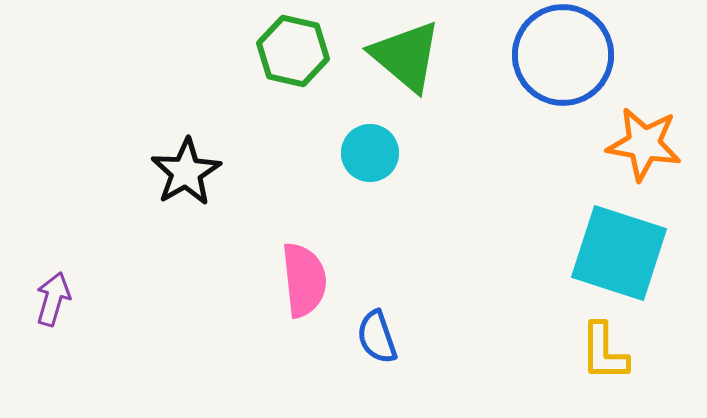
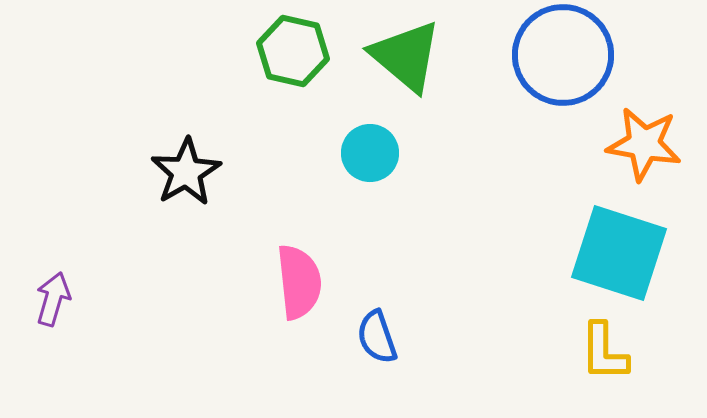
pink semicircle: moved 5 px left, 2 px down
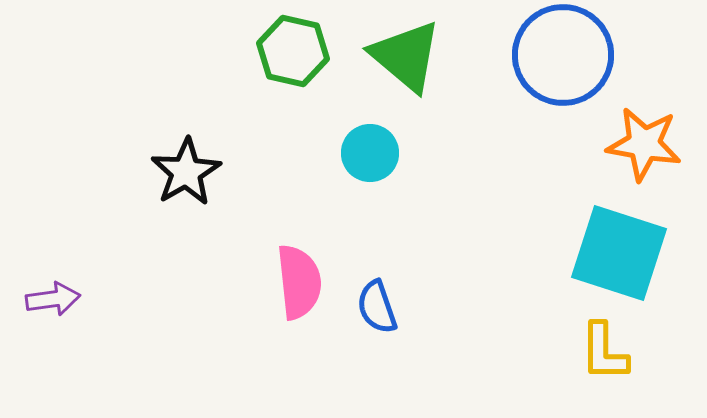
purple arrow: rotated 66 degrees clockwise
blue semicircle: moved 30 px up
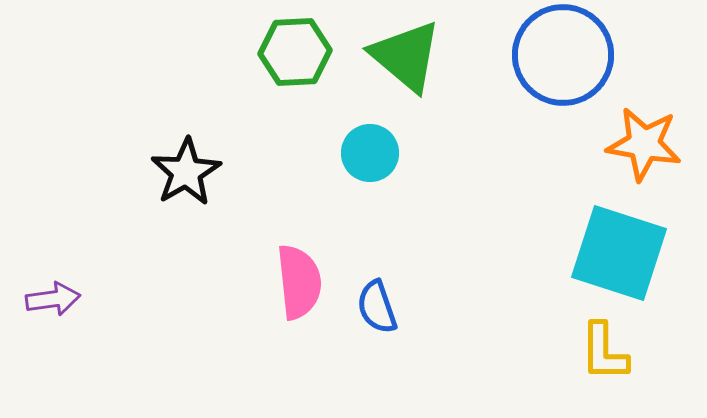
green hexagon: moved 2 px right, 1 px down; rotated 16 degrees counterclockwise
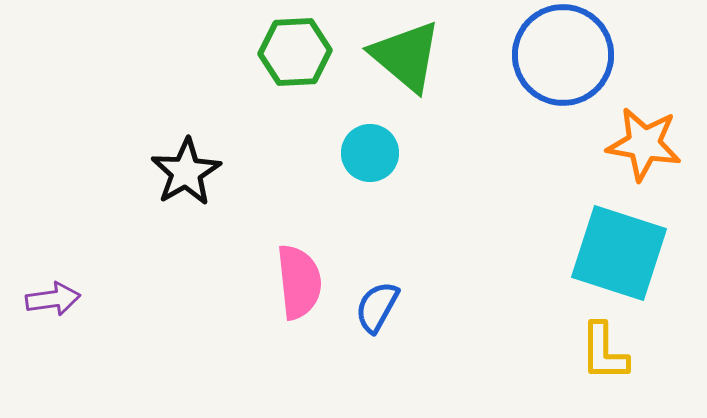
blue semicircle: rotated 48 degrees clockwise
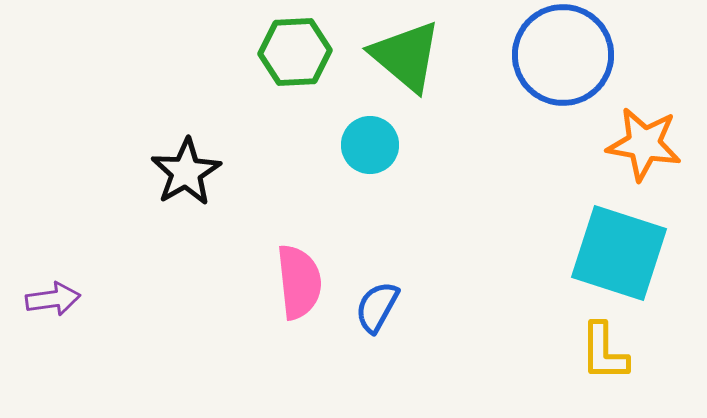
cyan circle: moved 8 px up
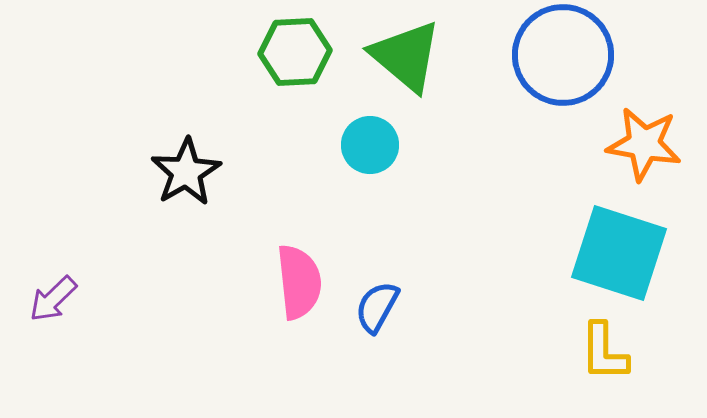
purple arrow: rotated 144 degrees clockwise
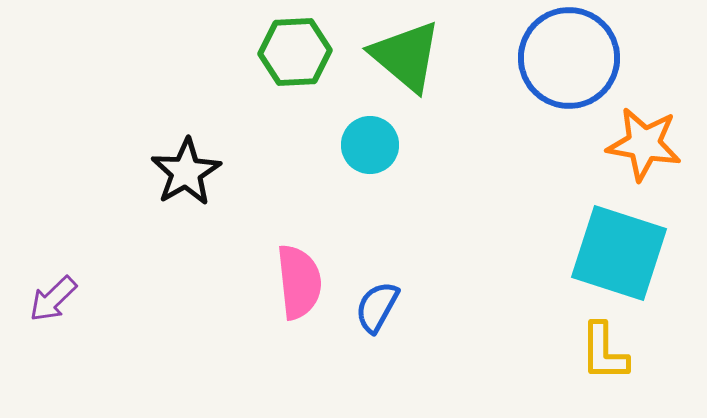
blue circle: moved 6 px right, 3 px down
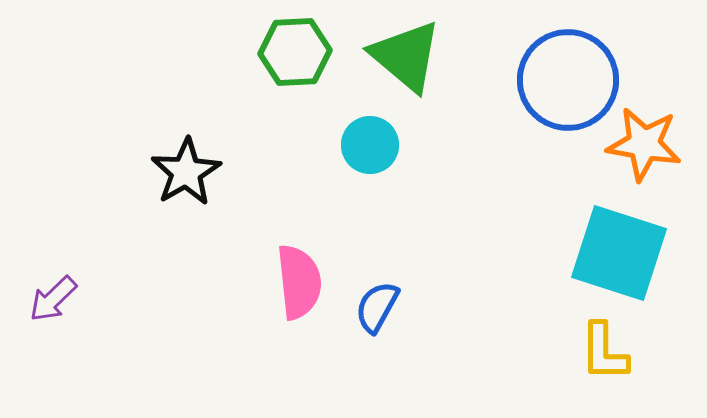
blue circle: moved 1 px left, 22 px down
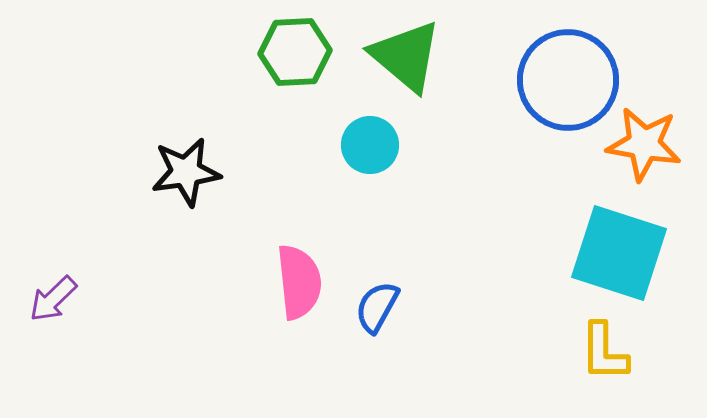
black star: rotated 22 degrees clockwise
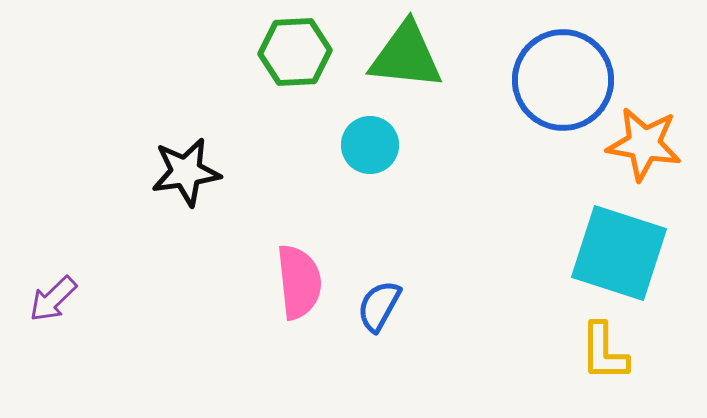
green triangle: rotated 34 degrees counterclockwise
blue circle: moved 5 px left
blue semicircle: moved 2 px right, 1 px up
